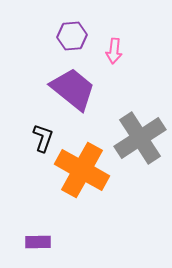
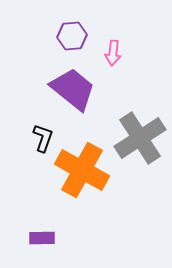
pink arrow: moved 1 px left, 2 px down
purple rectangle: moved 4 px right, 4 px up
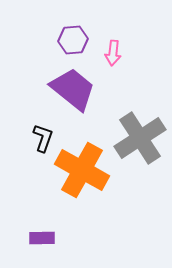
purple hexagon: moved 1 px right, 4 px down
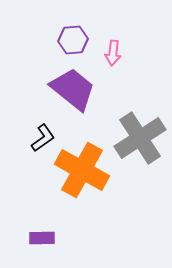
black L-shape: rotated 36 degrees clockwise
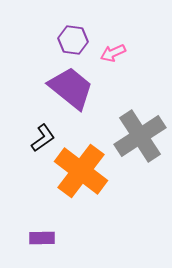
purple hexagon: rotated 12 degrees clockwise
pink arrow: rotated 60 degrees clockwise
purple trapezoid: moved 2 px left, 1 px up
gray cross: moved 2 px up
orange cross: moved 1 px left, 1 px down; rotated 8 degrees clockwise
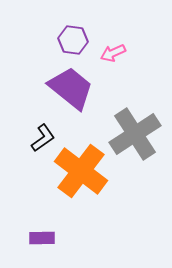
gray cross: moved 5 px left, 2 px up
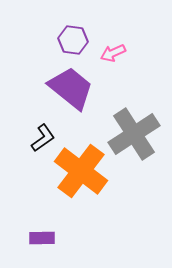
gray cross: moved 1 px left
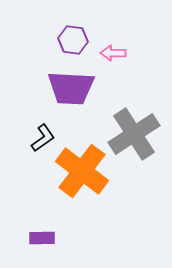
pink arrow: rotated 25 degrees clockwise
purple trapezoid: rotated 144 degrees clockwise
orange cross: moved 1 px right
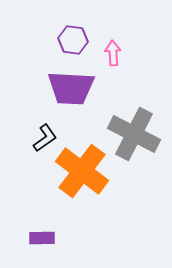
pink arrow: rotated 85 degrees clockwise
gray cross: rotated 30 degrees counterclockwise
black L-shape: moved 2 px right
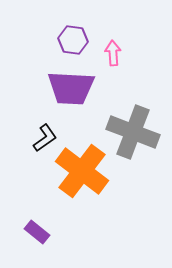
gray cross: moved 1 px left, 2 px up; rotated 6 degrees counterclockwise
purple rectangle: moved 5 px left, 6 px up; rotated 40 degrees clockwise
